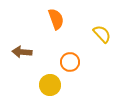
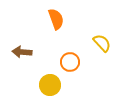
yellow semicircle: moved 9 px down
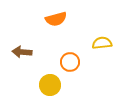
orange semicircle: rotated 95 degrees clockwise
yellow semicircle: rotated 54 degrees counterclockwise
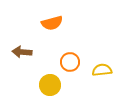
orange semicircle: moved 4 px left, 4 px down
yellow semicircle: moved 27 px down
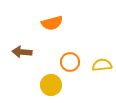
yellow semicircle: moved 5 px up
yellow circle: moved 1 px right
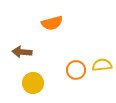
orange circle: moved 6 px right, 8 px down
yellow circle: moved 18 px left, 2 px up
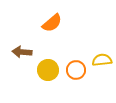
orange semicircle: rotated 25 degrees counterclockwise
yellow semicircle: moved 5 px up
yellow circle: moved 15 px right, 13 px up
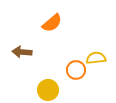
yellow semicircle: moved 6 px left, 2 px up
yellow circle: moved 20 px down
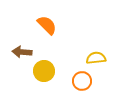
orange semicircle: moved 5 px left, 2 px down; rotated 95 degrees counterclockwise
orange circle: moved 6 px right, 11 px down
yellow circle: moved 4 px left, 19 px up
